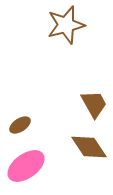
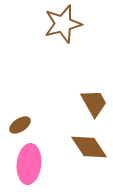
brown star: moved 3 px left, 1 px up
brown trapezoid: moved 1 px up
pink ellipse: moved 3 px right, 2 px up; rotated 48 degrees counterclockwise
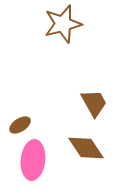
brown diamond: moved 3 px left, 1 px down
pink ellipse: moved 4 px right, 4 px up
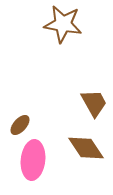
brown star: rotated 24 degrees clockwise
brown ellipse: rotated 15 degrees counterclockwise
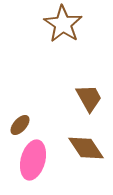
brown star: rotated 24 degrees clockwise
brown trapezoid: moved 5 px left, 5 px up
pink ellipse: rotated 9 degrees clockwise
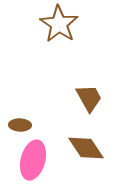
brown star: moved 4 px left
brown ellipse: rotated 50 degrees clockwise
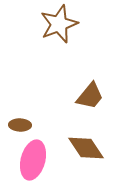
brown star: rotated 18 degrees clockwise
brown trapezoid: moved 1 px right, 2 px up; rotated 68 degrees clockwise
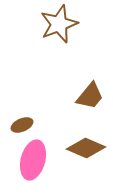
brown ellipse: moved 2 px right; rotated 25 degrees counterclockwise
brown diamond: rotated 33 degrees counterclockwise
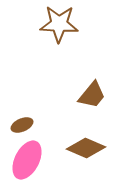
brown star: rotated 24 degrees clockwise
brown trapezoid: moved 2 px right, 1 px up
pink ellipse: moved 6 px left; rotated 12 degrees clockwise
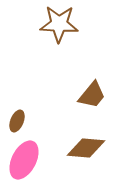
brown ellipse: moved 5 px left, 4 px up; rotated 45 degrees counterclockwise
brown diamond: rotated 18 degrees counterclockwise
pink ellipse: moved 3 px left
